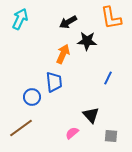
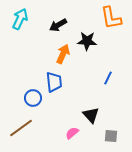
black arrow: moved 10 px left, 3 px down
blue circle: moved 1 px right, 1 px down
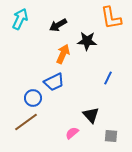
blue trapezoid: rotated 70 degrees clockwise
brown line: moved 5 px right, 6 px up
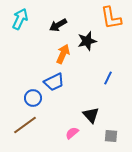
black star: rotated 18 degrees counterclockwise
brown line: moved 1 px left, 3 px down
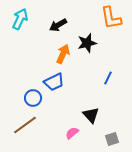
black star: moved 2 px down
gray square: moved 1 px right, 3 px down; rotated 24 degrees counterclockwise
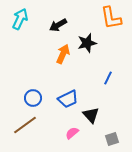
blue trapezoid: moved 14 px right, 17 px down
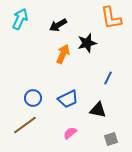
black triangle: moved 7 px right, 5 px up; rotated 36 degrees counterclockwise
pink semicircle: moved 2 px left
gray square: moved 1 px left
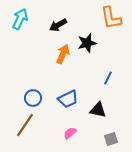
brown line: rotated 20 degrees counterclockwise
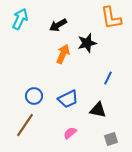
blue circle: moved 1 px right, 2 px up
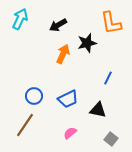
orange L-shape: moved 5 px down
gray square: rotated 32 degrees counterclockwise
